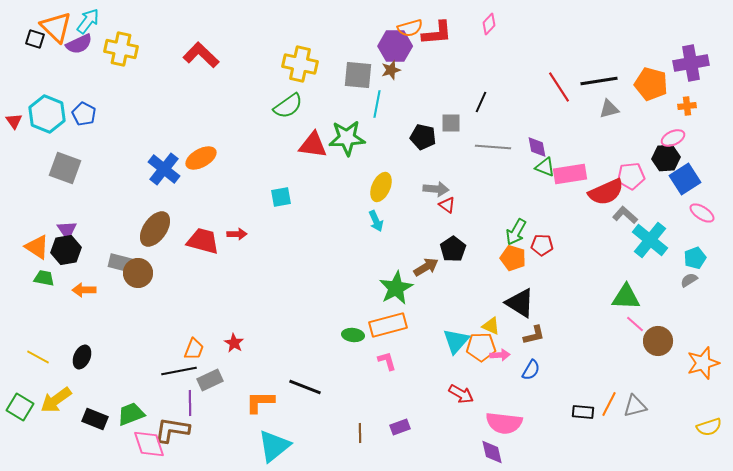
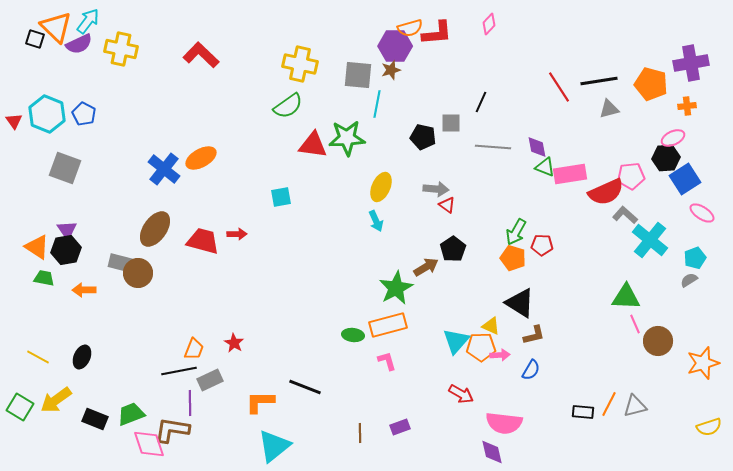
pink line at (635, 324): rotated 24 degrees clockwise
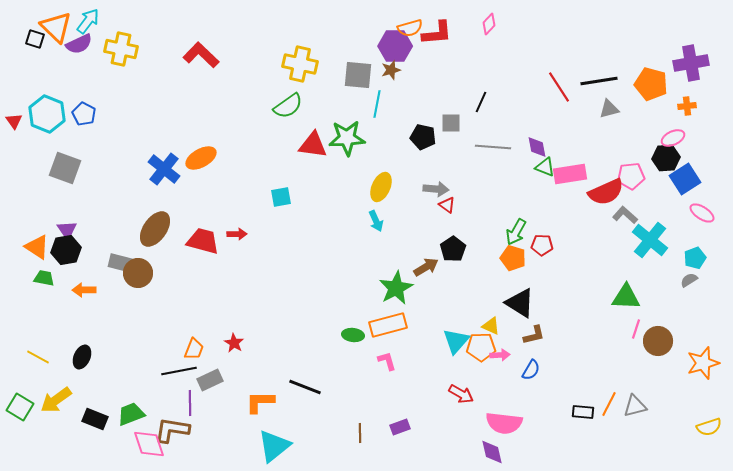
pink line at (635, 324): moved 1 px right, 5 px down; rotated 42 degrees clockwise
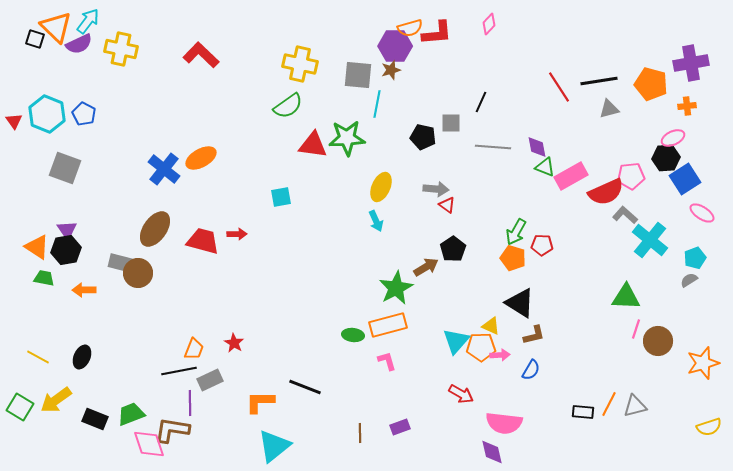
pink rectangle at (570, 174): moved 1 px right, 2 px down; rotated 20 degrees counterclockwise
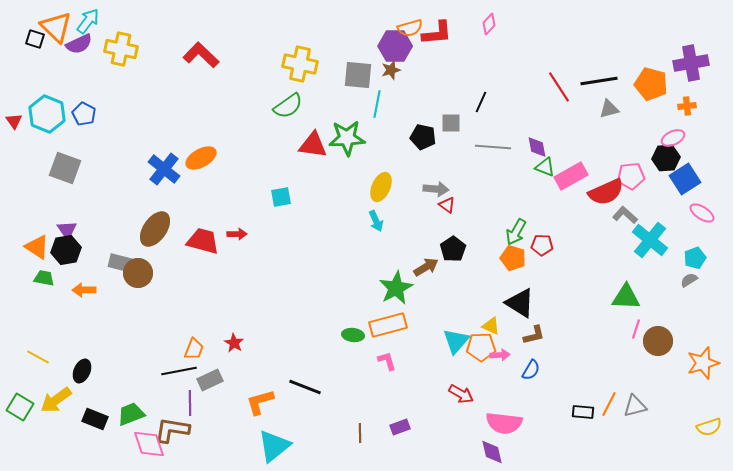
black ellipse at (82, 357): moved 14 px down
orange L-shape at (260, 402): rotated 16 degrees counterclockwise
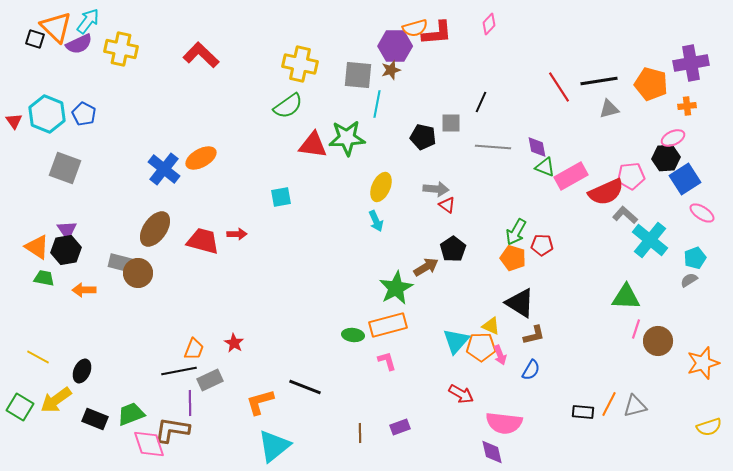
orange semicircle at (410, 28): moved 5 px right
pink arrow at (500, 355): rotated 72 degrees clockwise
